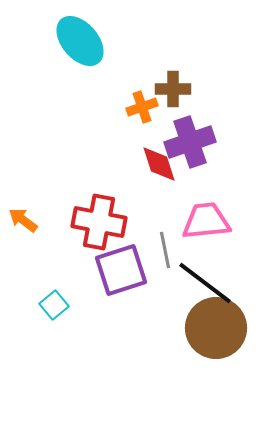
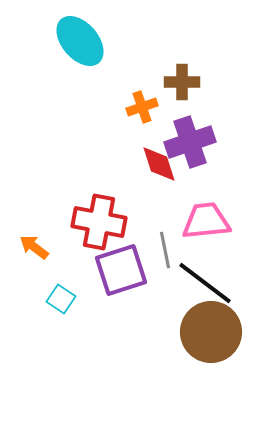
brown cross: moved 9 px right, 7 px up
orange arrow: moved 11 px right, 27 px down
cyan square: moved 7 px right, 6 px up; rotated 16 degrees counterclockwise
brown circle: moved 5 px left, 4 px down
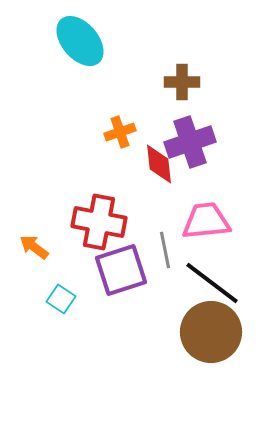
orange cross: moved 22 px left, 25 px down
red diamond: rotated 12 degrees clockwise
black line: moved 7 px right
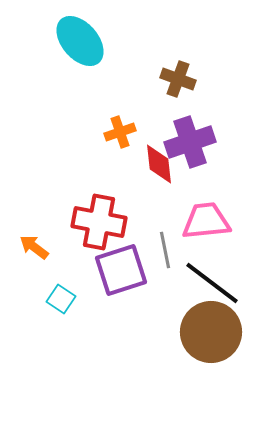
brown cross: moved 4 px left, 3 px up; rotated 20 degrees clockwise
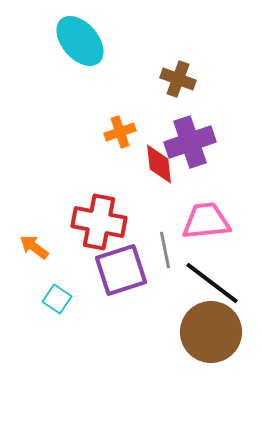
cyan square: moved 4 px left
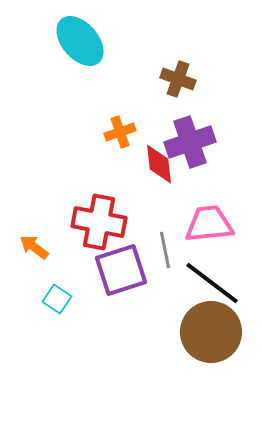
pink trapezoid: moved 3 px right, 3 px down
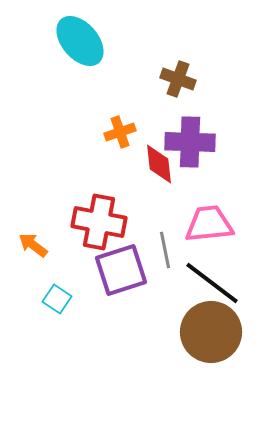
purple cross: rotated 21 degrees clockwise
orange arrow: moved 1 px left, 2 px up
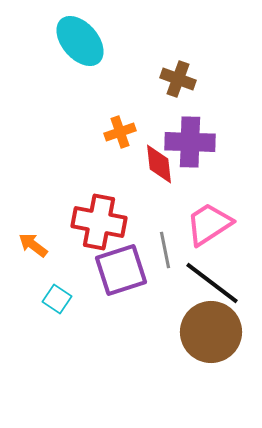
pink trapezoid: rotated 27 degrees counterclockwise
